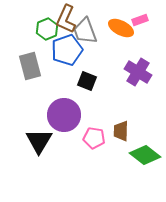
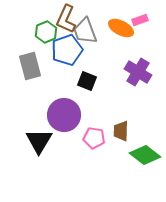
green hexagon: moved 1 px left, 3 px down
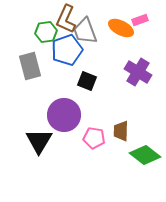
green hexagon: rotated 15 degrees clockwise
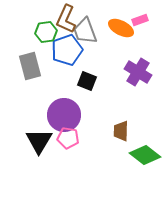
pink pentagon: moved 26 px left
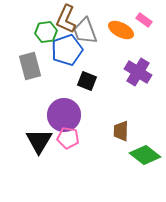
pink rectangle: moved 4 px right; rotated 56 degrees clockwise
orange ellipse: moved 2 px down
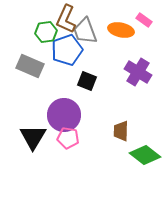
orange ellipse: rotated 15 degrees counterclockwise
gray rectangle: rotated 52 degrees counterclockwise
black triangle: moved 6 px left, 4 px up
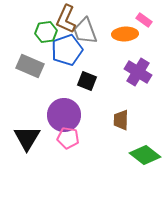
orange ellipse: moved 4 px right, 4 px down; rotated 15 degrees counterclockwise
brown trapezoid: moved 11 px up
black triangle: moved 6 px left, 1 px down
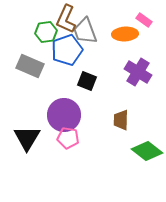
green diamond: moved 2 px right, 4 px up
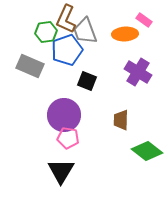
black triangle: moved 34 px right, 33 px down
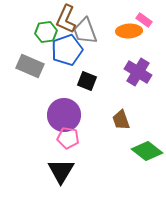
orange ellipse: moved 4 px right, 3 px up
brown trapezoid: rotated 20 degrees counterclockwise
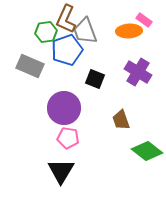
black square: moved 8 px right, 2 px up
purple circle: moved 7 px up
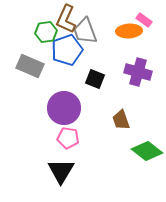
purple cross: rotated 16 degrees counterclockwise
